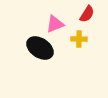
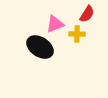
yellow cross: moved 2 px left, 5 px up
black ellipse: moved 1 px up
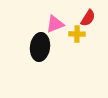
red semicircle: moved 1 px right, 4 px down
black ellipse: rotated 64 degrees clockwise
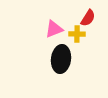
pink triangle: moved 1 px left, 5 px down
black ellipse: moved 21 px right, 12 px down
